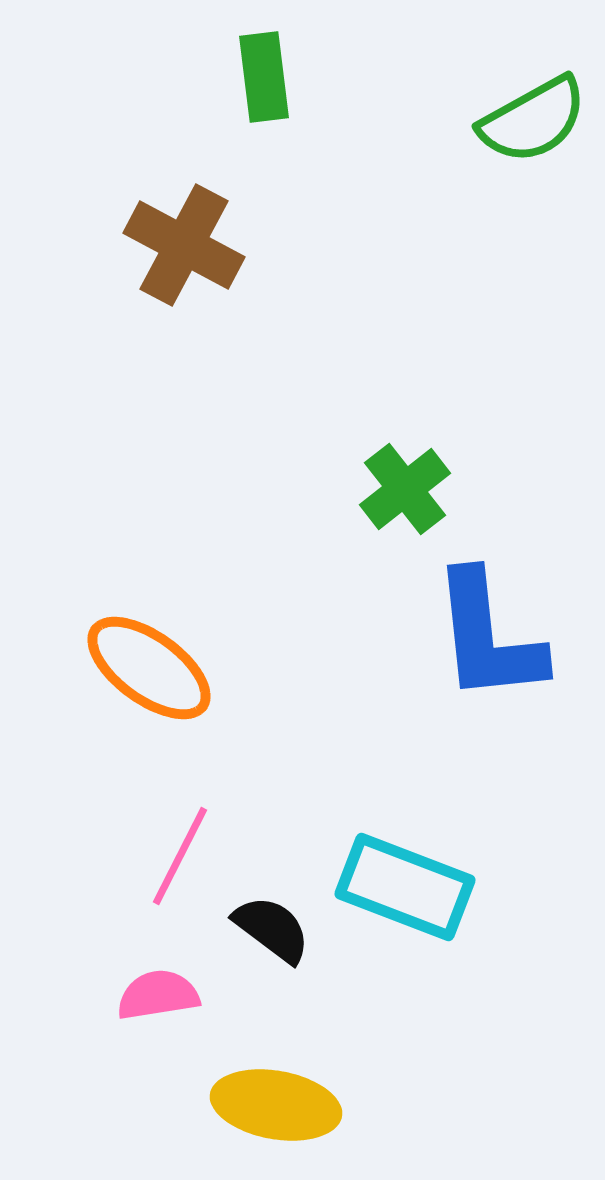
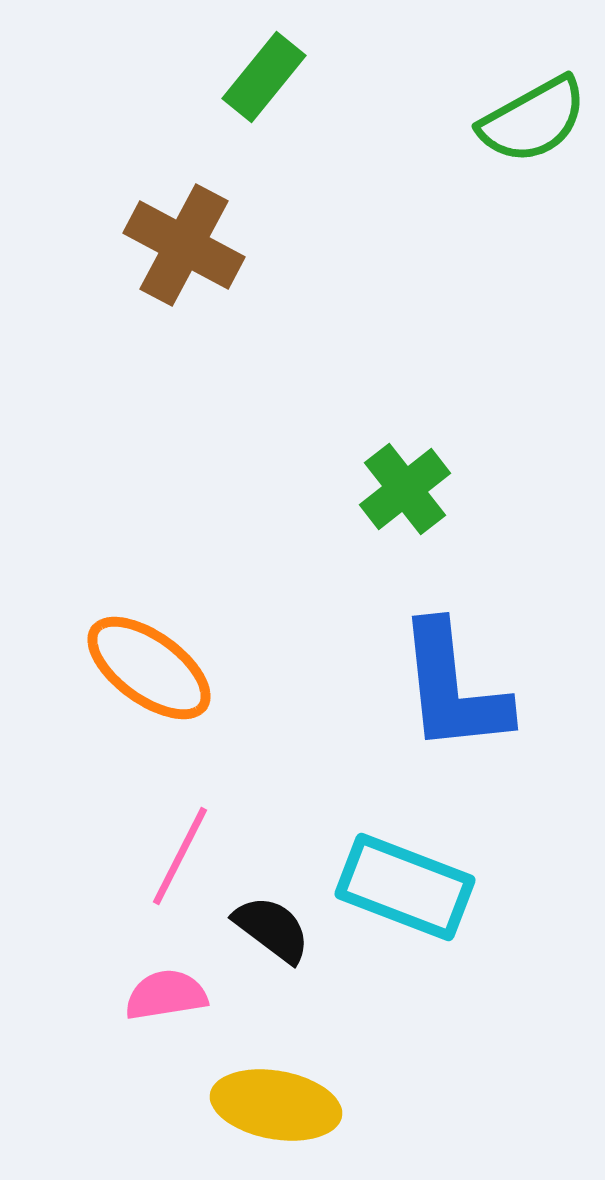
green rectangle: rotated 46 degrees clockwise
blue L-shape: moved 35 px left, 51 px down
pink semicircle: moved 8 px right
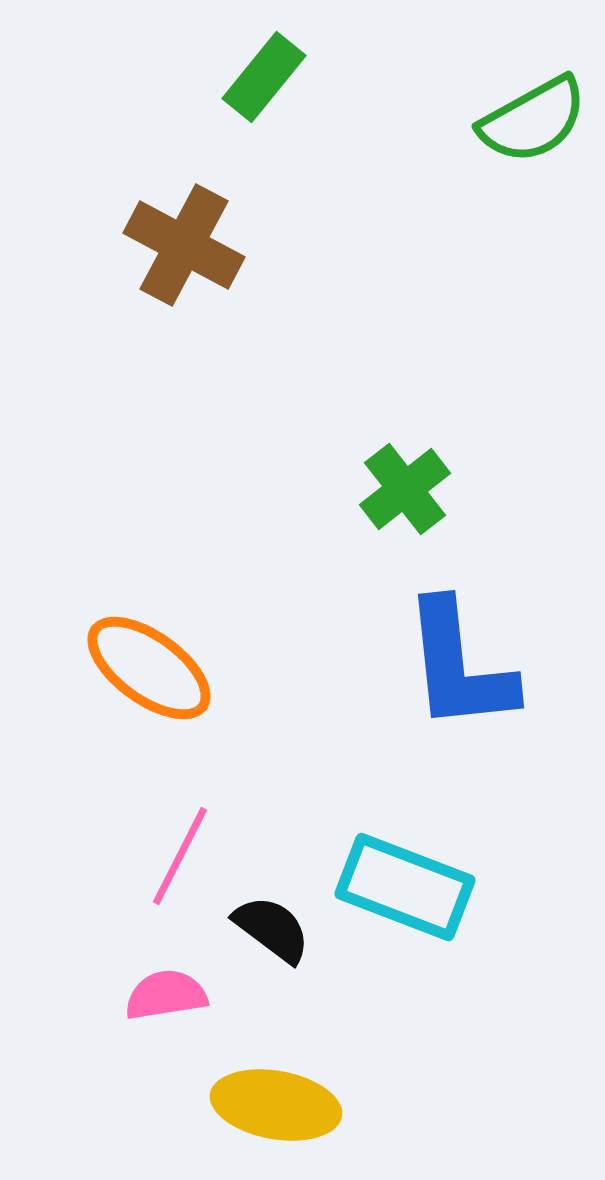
blue L-shape: moved 6 px right, 22 px up
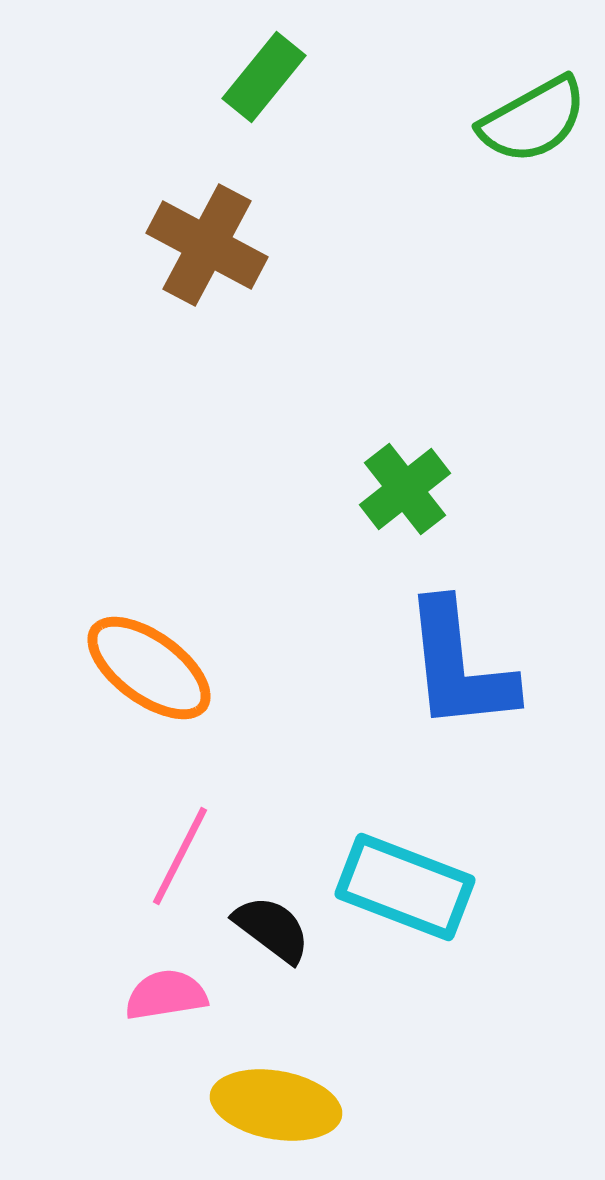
brown cross: moved 23 px right
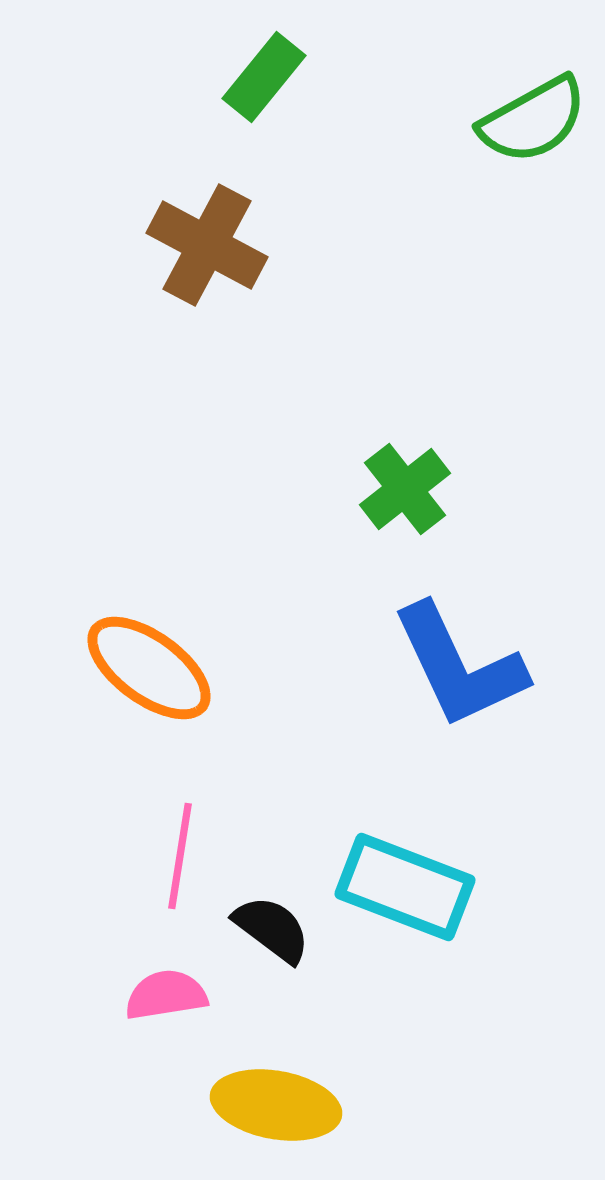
blue L-shape: rotated 19 degrees counterclockwise
pink line: rotated 18 degrees counterclockwise
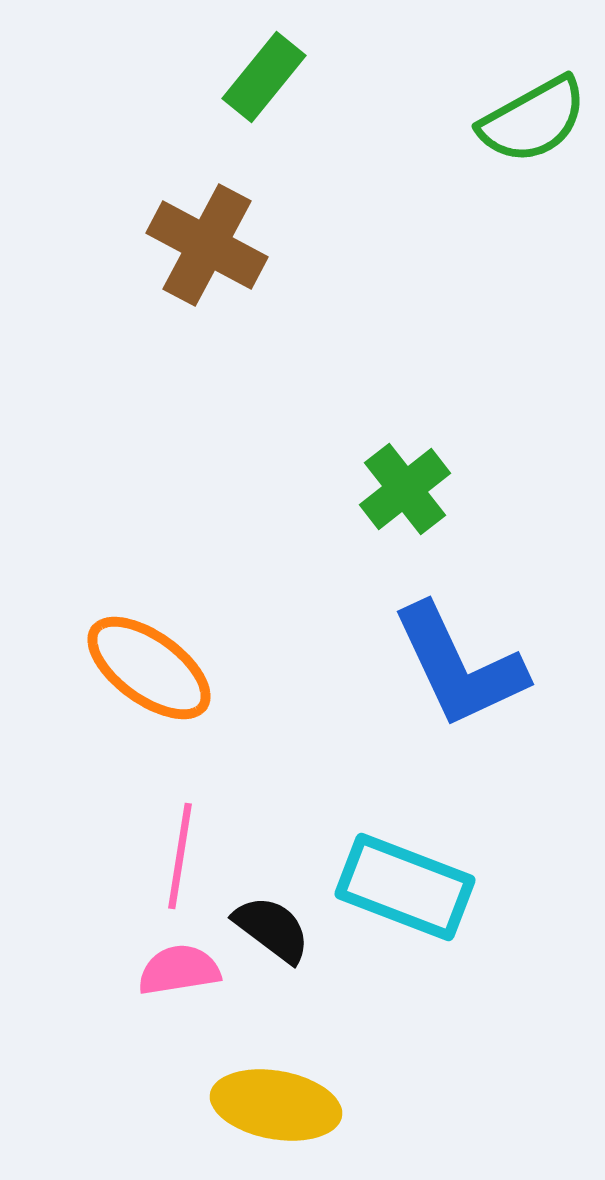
pink semicircle: moved 13 px right, 25 px up
